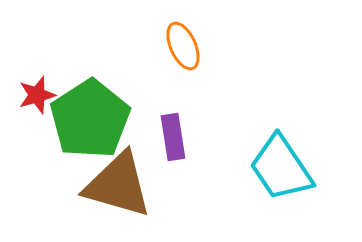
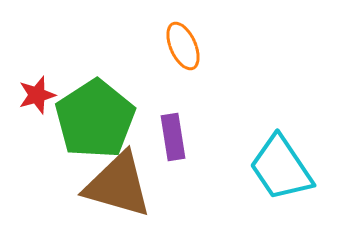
green pentagon: moved 5 px right
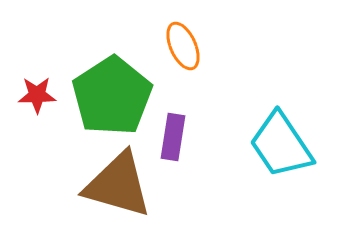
red star: rotated 15 degrees clockwise
green pentagon: moved 17 px right, 23 px up
purple rectangle: rotated 18 degrees clockwise
cyan trapezoid: moved 23 px up
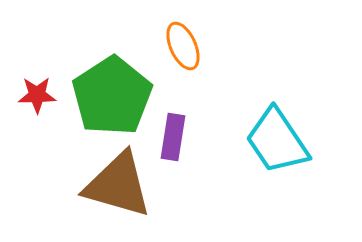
cyan trapezoid: moved 4 px left, 4 px up
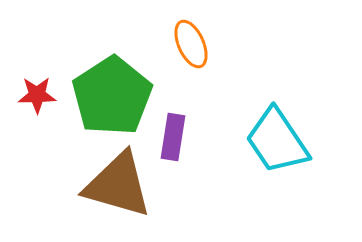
orange ellipse: moved 8 px right, 2 px up
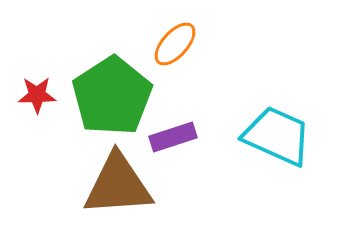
orange ellipse: moved 16 px left; rotated 66 degrees clockwise
purple rectangle: rotated 63 degrees clockwise
cyan trapezoid: moved 5 px up; rotated 148 degrees clockwise
brown triangle: rotated 20 degrees counterclockwise
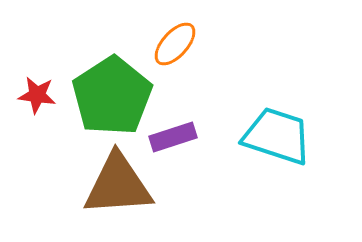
red star: rotated 9 degrees clockwise
cyan trapezoid: rotated 6 degrees counterclockwise
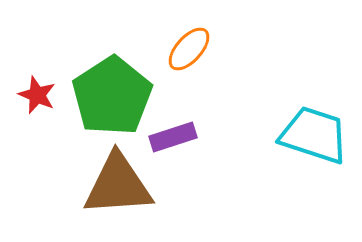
orange ellipse: moved 14 px right, 5 px down
red star: rotated 15 degrees clockwise
cyan trapezoid: moved 37 px right, 1 px up
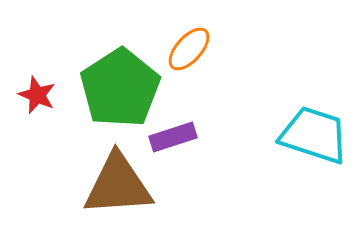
green pentagon: moved 8 px right, 8 px up
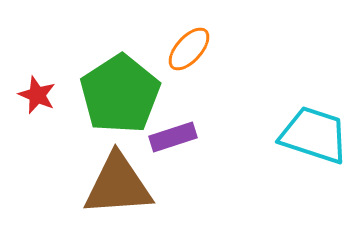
green pentagon: moved 6 px down
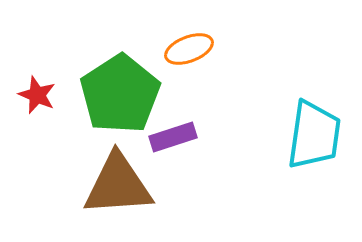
orange ellipse: rotated 27 degrees clockwise
cyan trapezoid: rotated 80 degrees clockwise
